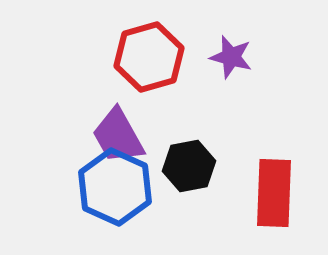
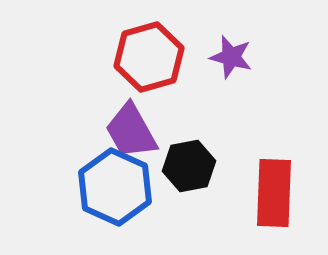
purple trapezoid: moved 13 px right, 5 px up
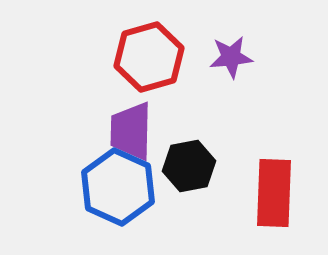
purple star: rotated 21 degrees counterclockwise
purple trapezoid: rotated 30 degrees clockwise
blue hexagon: moved 3 px right
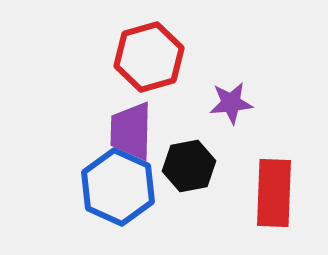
purple star: moved 46 px down
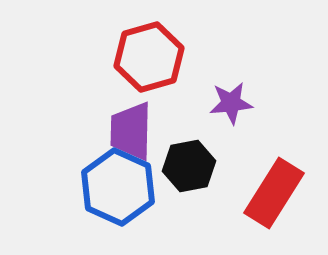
red rectangle: rotated 30 degrees clockwise
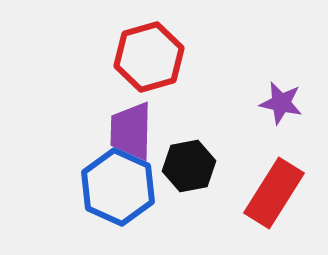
purple star: moved 50 px right; rotated 18 degrees clockwise
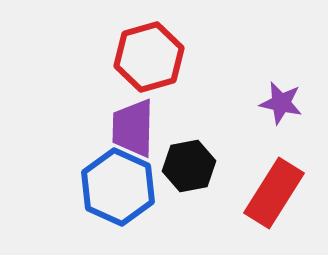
purple trapezoid: moved 2 px right, 3 px up
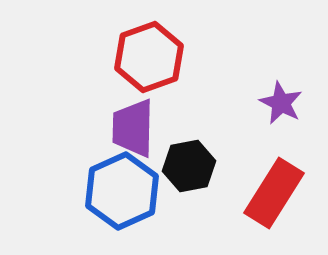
red hexagon: rotated 4 degrees counterclockwise
purple star: rotated 15 degrees clockwise
blue hexagon: moved 4 px right, 4 px down; rotated 12 degrees clockwise
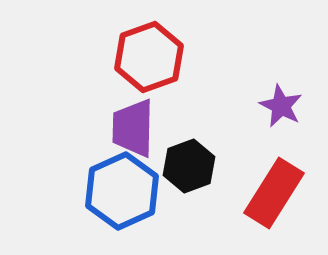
purple star: moved 3 px down
black hexagon: rotated 9 degrees counterclockwise
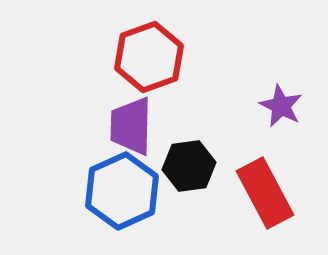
purple trapezoid: moved 2 px left, 2 px up
black hexagon: rotated 12 degrees clockwise
red rectangle: moved 9 px left; rotated 60 degrees counterclockwise
